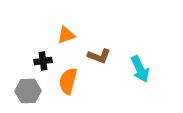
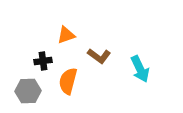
brown L-shape: rotated 15 degrees clockwise
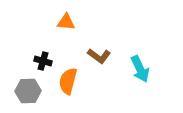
orange triangle: moved 13 px up; rotated 24 degrees clockwise
black cross: rotated 24 degrees clockwise
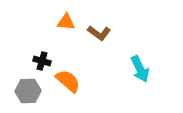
brown L-shape: moved 23 px up
black cross: moved 1 px left
orange semicircle: rotated 116 degrees clockwise
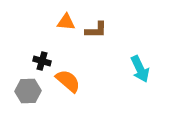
brown L-shape: moved 3 px left, 3 px up; rotated 35 degrees counterclockwise
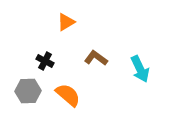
orange triangle: rotated 36 degrees counterclockwise
brown L-shape: moved 28 px down; rotated 145 degrees counterclockwise
black cross: moved 3 px right; rotated 12 degrees clockwise
orange semicircle: moved 14 px down
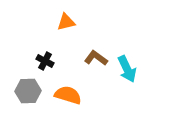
orange triangle: rotated 18 degrees clockwise
cyan arrow: moved 13 px left
orange semicircle: rotated 24 degrees counterclockwise
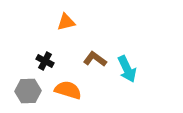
brown L-shape: moved 1 px left, 1 px down
orange semicircle: moved 5 px up
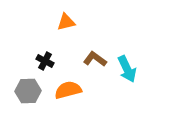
orange semicircle: rotated 32 degrees counterclockwise
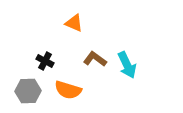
orange triangle: moved 8 px right, 1 px down; rotated 36 degrees clockwise
cyan arrow: moved 4 px up
orange semicircle: rotated 148 degrees counterclockwise
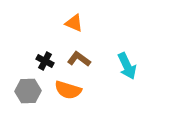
brown L-shape: moved 16 px left
cyan arrow: moved 1 px down
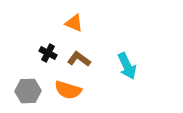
black cross: moved 3 px right, 8 px up
